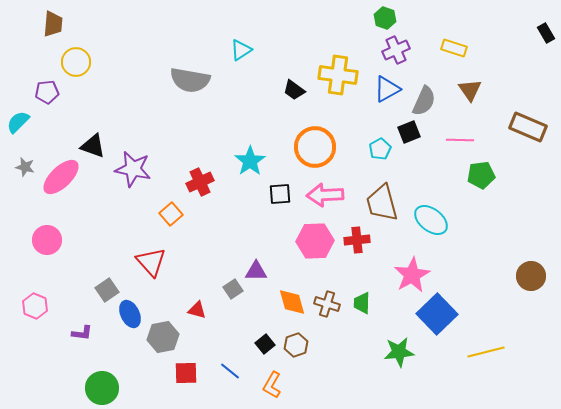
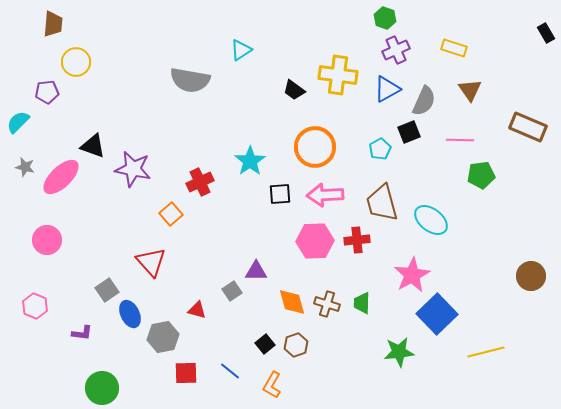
gray square at (233, 289): moved 1 px left, 2 px down
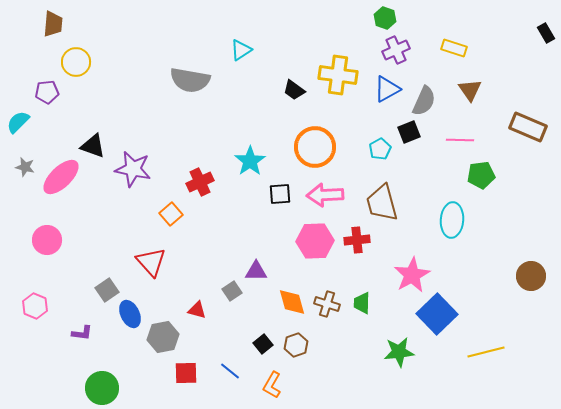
cyan ellipse at (431, 220): moved 21 px right; rotated 56 degrees clockwise
black square at (265, 344): moved 2 px left
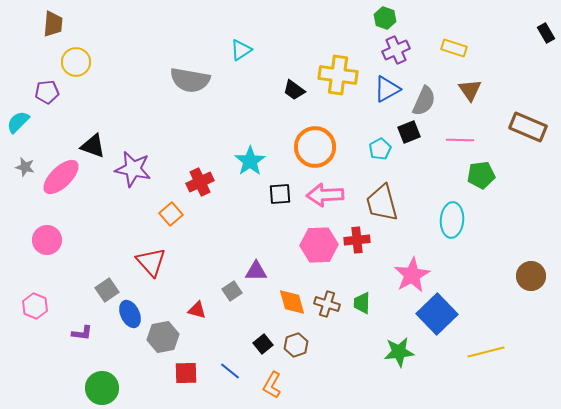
pink hexagon at (315, 241): moved 4 px right, 4 px down
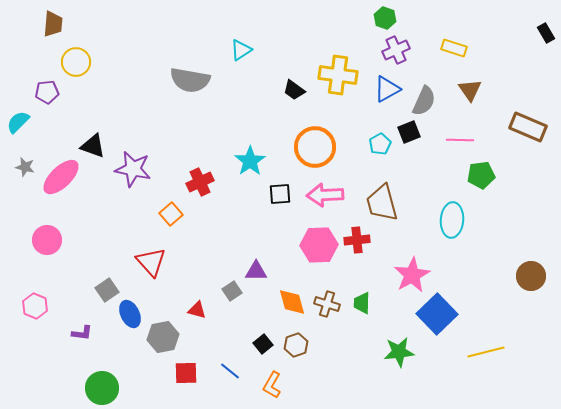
cyan pentagon at (380, 149): moved 5 px up
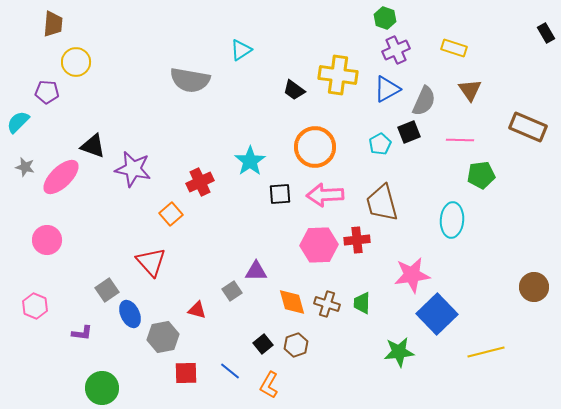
purple pentagon at (47, 92): rotated 10 degrees clockwise
pink star at (412, 275): rotated 21 degrees clockwise
brown circle at (531, 276): moved 3 px right, 11 px down
orange L-shape at (272, 385): moved 3 px left
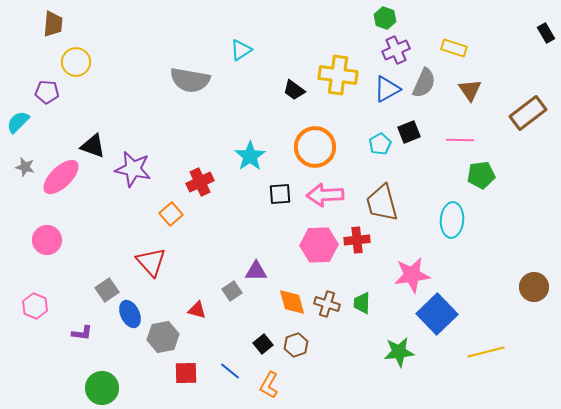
gray semicircle at (424, 101): moved 18 px up
brown rectangle at (528, 127): moved 14 px up; rotated 60 degrees counterclockwise
cyan star at (250, 161): moved 5 px up
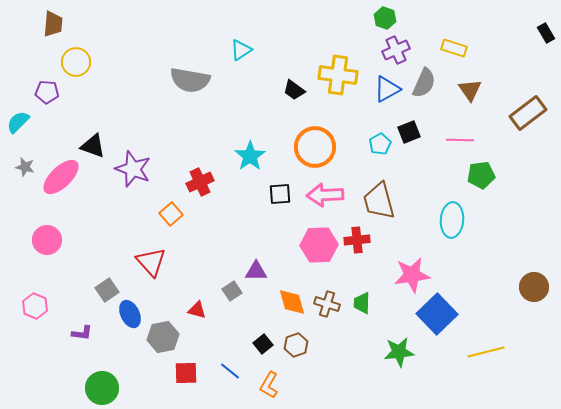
purple star at (133, 169): rotated 9 degrees clockwise
brown trapezoid at (382, 203): moved 3 px left, 2 px up
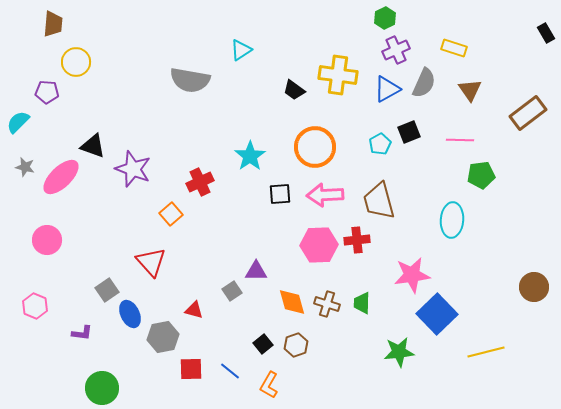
green hexagon at (385, 18): rotated 15 degrees clockwise
red triangle at (197, 310): moved 3 px left
red square at (186, 373): moved 5 px right, 4 px up
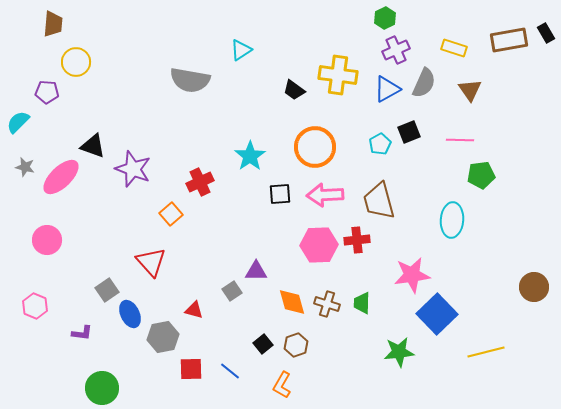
brown rectangle at (528, 113): moved 19 px left, 73 px up; rotated 27 degrees clockwise
orange L-shape at (269, 385): moved 13 px right
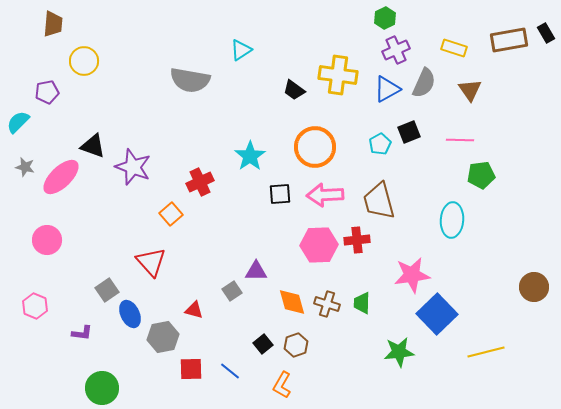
yellow circle at (76, 62): moved 8 px right, 1 px up
purple pentagon at (47, 92): rotated 15 degrees counterclockwise
purple star at (133, 169): moved 2 px up
